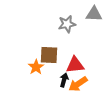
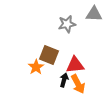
brown square: rotated 18 degrees clockwise
orange arrow: rotated 84 degrees counterclockwise
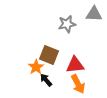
black arrow: moved 18 px left; rotated 56 degrees counterclockwise
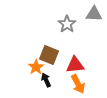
gray star: rotated 24 degrees counterclockwise
black arrow: rotated 16 degrees clockwise
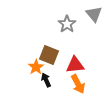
gray triangle: rotated 48 degrees clockwise
